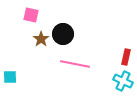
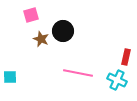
pink square: rotated 28 degrees counterclockwise
black circle: moved 3 px up
brown star: rotated 14 degrees counterclockwise
pink line: moved 3 px right, 9 px down
cyan cross: moved 6 px left, 1 px up
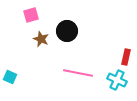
black circle: moved 4 px right
cyan square: rotated 24 degrees clockwise
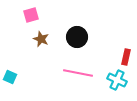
black circle: moved 10 px right, 6 px down
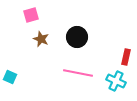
cyan cross: moved 1 px left, 1 px down
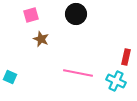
black circle: moved 1 px left, 23 px up
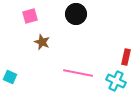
pink square: moved 1 px left, 1 px down
brown star: moved 1 px right, 3 px down
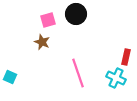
pink square: moved 18 px right, 4 px down
pink line: rotated 60 degrees clockwise
cyan cross: moved 3 px up
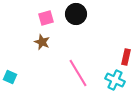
pink square: moved 2 px left, 2 px up
pink line: rotated 12 degrees counterclockwise
cyan cross: moved 1 px left, 2 px down
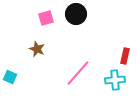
brown star: moved 5 px left, 7 px down
red rectangle: moved 1 px left, 1 px up
pink line: rotated 72 degrees clockwise
cyan cross: rotated 30 degrees counterclockwise
